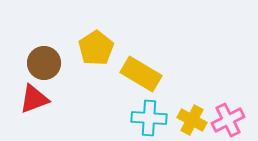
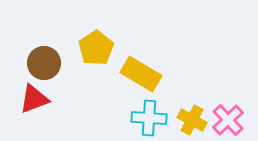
pink cross: rotated 16 degrees counterclockwise
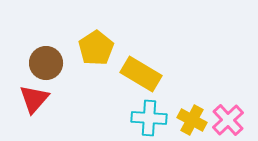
brown circle: moved 2 px right
red triangle: rotated 28 degrees counterclockwise
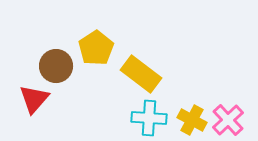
brown circle: moved 10 px right, 3 px down
yellow rectangle: rotated 6 degrees clockwise
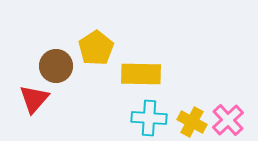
yellow rectangle: rotated 36 degrees counterclockwise
yellow cross: moved 2 px down
